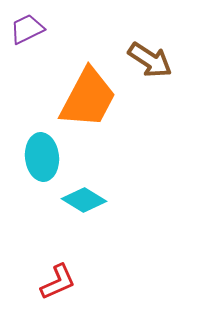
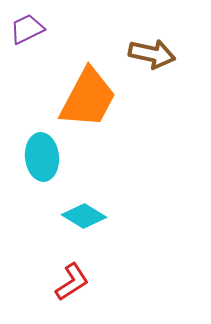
brown arrow: moved 2 px right, 6 px up; rotated 21 degrees counterclockwise
cyan diamond: moved 16 px down
red L-shape: moved 14 px right; rotated 9 degrees counterclockwise
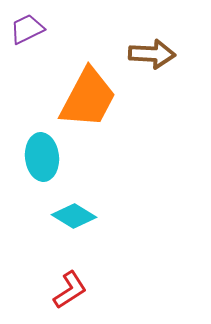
brown arrow: rotated 9 degrees counterclockwise
cyan diamond: moved 10 px left
red L-shape: moved 2 px left, 8 px down
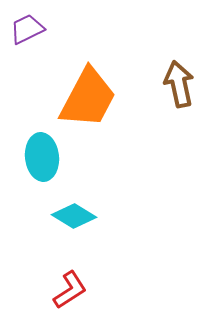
brown arrow: moved 27 px right, 30 px down; rotated 105 degrees counterclockwise
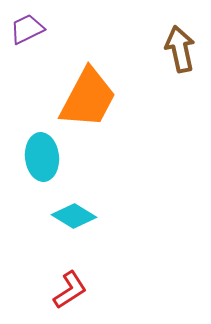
brown arrow: moved 1 px right, 35 px up
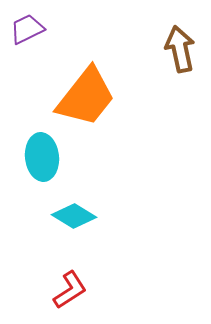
orange trapezoid: moved 2 px left, 1 px up; rotated 10 degrees clockwise
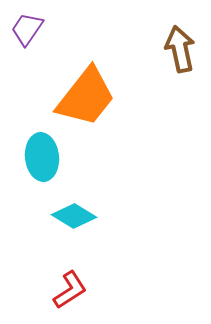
purple trapezoid: rotated 30 degrees counterclockwise
